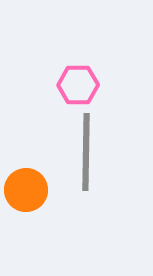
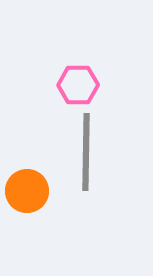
orange circle: moved 1 px right, 1 px down
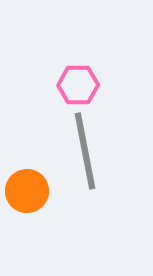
gray line: moved 1 px left, 1 px up; rotated 12 degrees counterclockwise
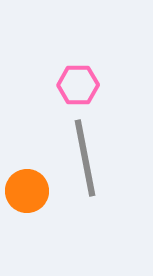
gray line: moved 7 px down
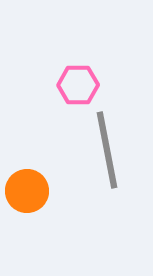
gray line: moved 22 px right, 8 px up
